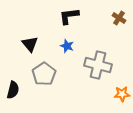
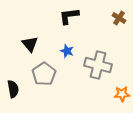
blue star: moved 5 px down
black semicircle: moved 1 px up; rotated 24 degrees counterclockwise
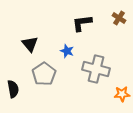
black L-shape: moved 13 px right, 7 px down
gray cross: moved 2 px left, 4 px down
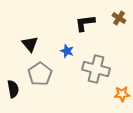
black L-shape: moved 3 px right
gray pentagon: moved 4 px left
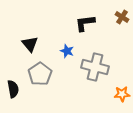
brown cross: moved 3 px right, 1 px up
gray cross: moved 1 px left, 2 px up
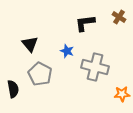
brown cross: moved 3 px left
gray pentagon: rotated 10 degrees counterclockwise
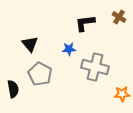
blue star: moved 2 px right, 2 px up; rotated 24 degrees counterclockwise
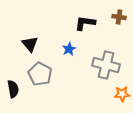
brown cross: rotated 24 degrees counterclockwise
black L-shape: rotated 15 degrees clockwise
blue star: rotated 24 degrees counterclockwise
gray cross: moved 11 px right, 2 px up
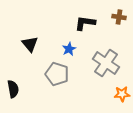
gray cross: moved 2 px up; rotated 20 degrees clockwise
gray pentagon: moved 17 px right; rotated 10 degrees counterclockwise
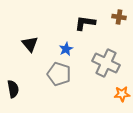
blue star: moved 3 px left
gray cross: rotated 8 degrees counterclockwise
gray pentagon: moved 2 px right
